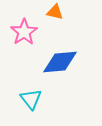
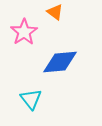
orange triangle: rotated 24 degrees clockwise
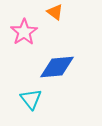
blue diamond: moved 3 px left, 5 px down
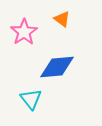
orange triangle: moved 7 px right, 7 px down
